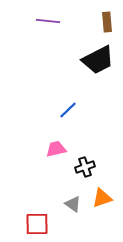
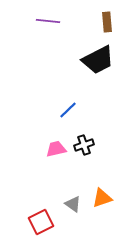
black cross: moved 1 px left, 22 px up
red square: moved 4 px right, 2 px up; rotated 25 degrees counterclockwise
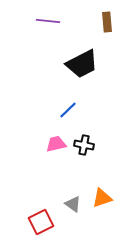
black trapezoid: moved 16 px left, 4 px down
black cross: rotated 30 degrees clockwise
pink trapezoid: moved 5 px up
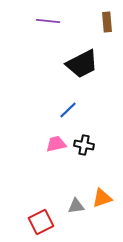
gray triangle: moved 3 px right, 2 px down; rotated 42 degrees counterclockwise
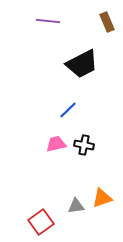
brown rectangle: rotated 18 degrees counterclockwise
red square: rotated 10 degrees counterclockwise
